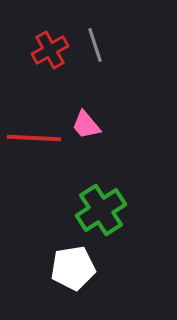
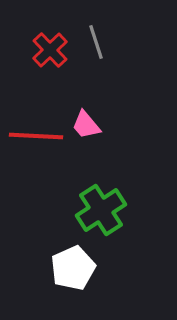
gray line: moved 1 px right, 3 px up
red cross: rotated 15 degrees counterclockwise
red line: moved 2 px right, 2 px up
white pentagon: rotated 15 degrees counterclockwise
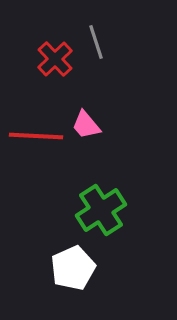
red cross: moved 5 px right, 9 px down
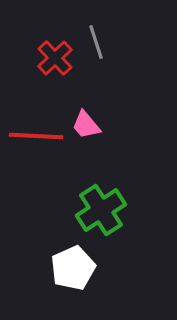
red cross: moved 1 px up
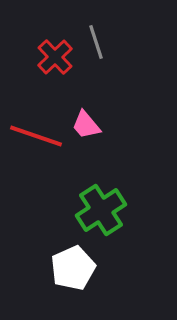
red cross: moved 1 px up
red line: rotated 16 degrees clockwise
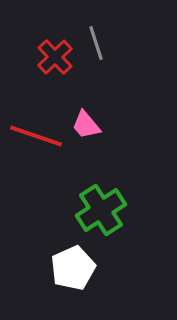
gray line: moved 1 px down
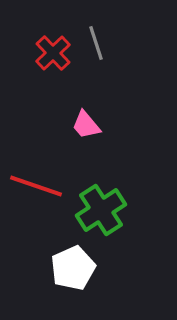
red cross: moved 2 px left, 4 px up
red line: moved 50 px down
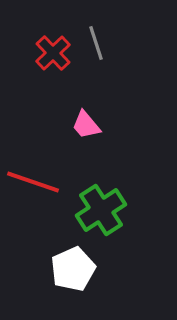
red line: moved 3 px left, 4 px up
white pentagon: moved 1 px down
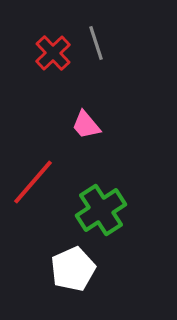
red line: rotated 68 degrees counterclockwise
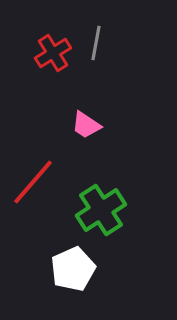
gray line: rotated 28 degrees clockwise
red cross: rotated 12 degrees clockwise
pink trapezoid: rotated 16 degrees counterclockwise
